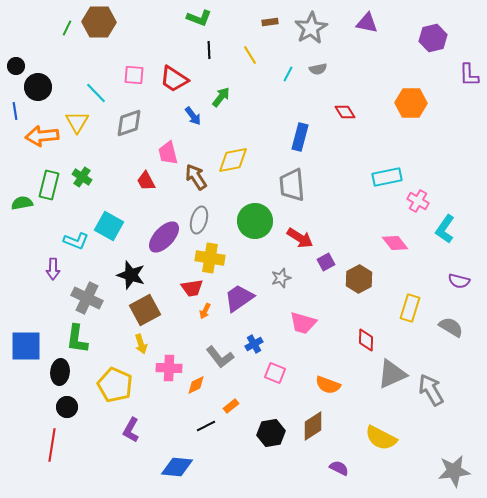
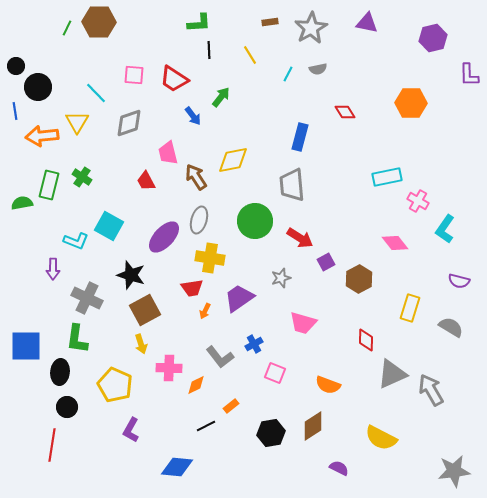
green L-shape at (199, 18): moved 5 px down; rotated 25 degrees counterclockwise
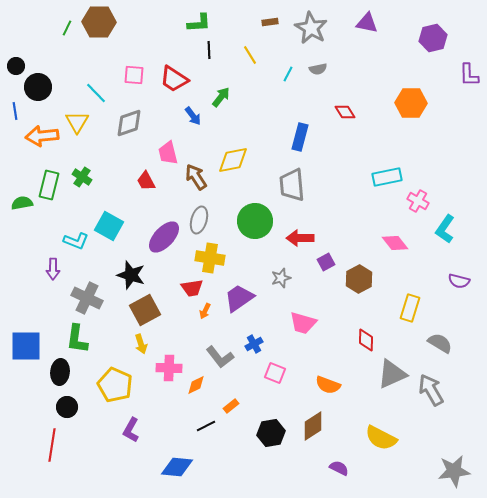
gray star at (311, 28): rotated 12 degrees counterclockwise
red arrow at (300, 238): rotated 148 degrees clockwise
gray semicircle at (451, 327): moved 11 px left, 16 px down
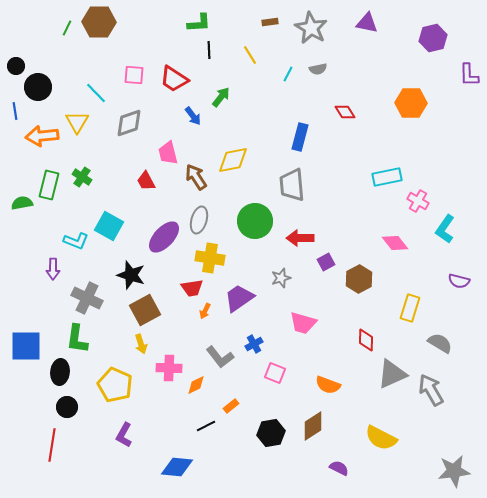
purple L-shape at (131, 430): moved 7 px left, 5 px down
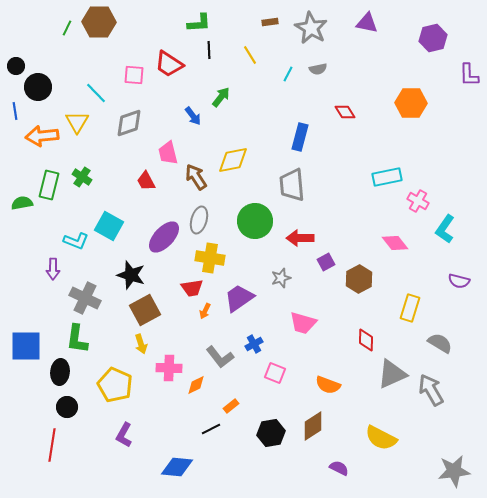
red trapezoid at (174, 79): moved 5 px left, 15 px up
gray cross at (87, 298): moved 2 px left
black line at (206, 426): moved 5 px right, 3 px down
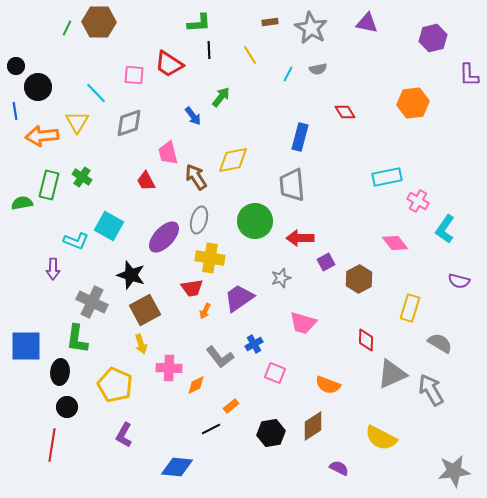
orange hexagon at (411, 103): moved 2 px right; rotated 8 degrees counterclockwise
gray cross at (85, 298): moved 7 px right, 4 px down
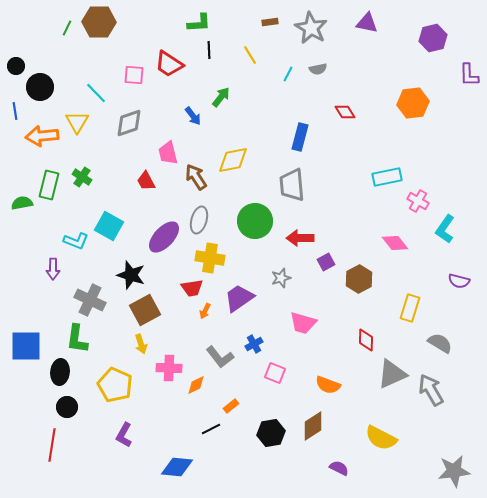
black circle at (38, 87): moved 2 px right
gray cross at (92, 302): moved 2 px left, 2 px up
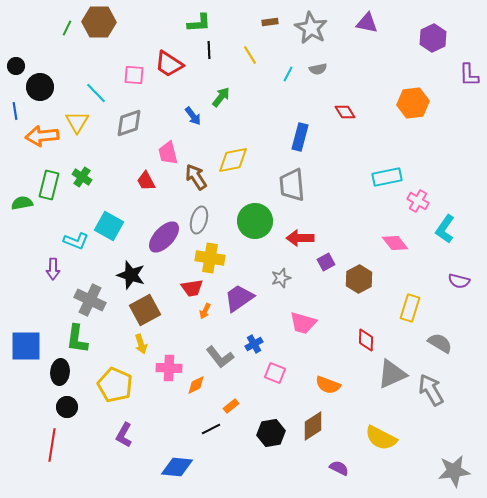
purple hexagon at (433, 38): rotated 12 degrees counterclockwise
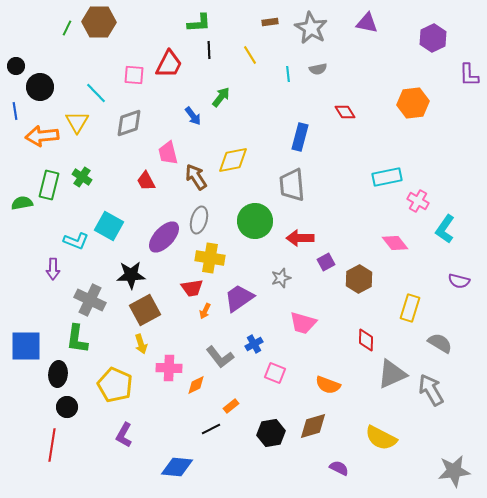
red trapezoid at (169, 64): rotated 96 degrees counterclockwise
cyan line at (288, 74): rotated 35 degrees counterclockwise
black star at (131, 275): rotated 20 degrees counterclockwise
black ellipse at (60, 372): moved 2 px left, 2 px down
brown diamond at (313, 426): rotated 16 degrees clockwise
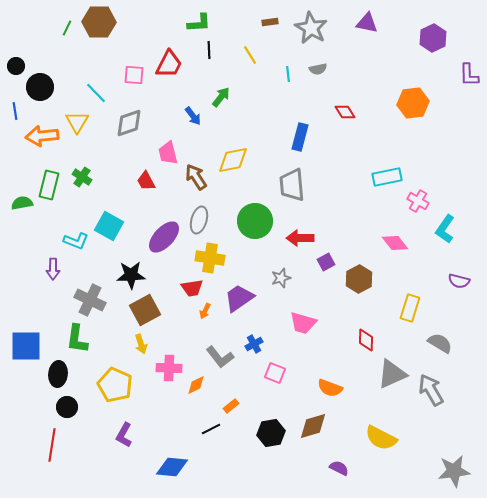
orange semicircle at (328, 385): moved 2 px right, 3 px down
blue diamond at (177, 467): moved 5 px left
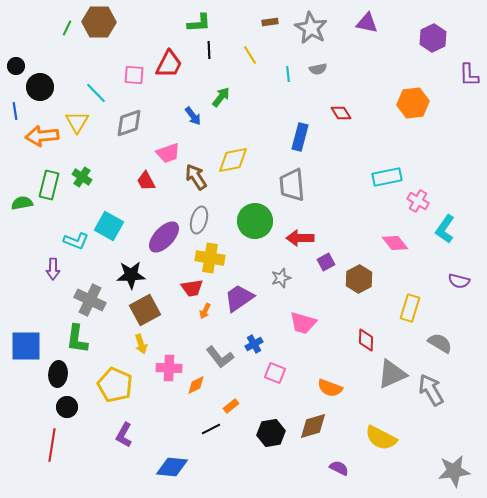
red diamond at (345, 112): moved 4 px left, 1 px down
pink trapezoid at (168, 153): rotated 95 degrees counterclockwise
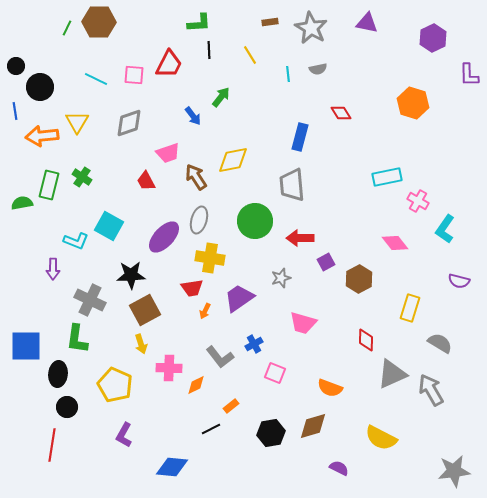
cyan line at (96, 93): moved 14 px up; rotated 20 degrees counterclockwise
orange hexagon at (413, 103): rotated 24 degrees clockwise
